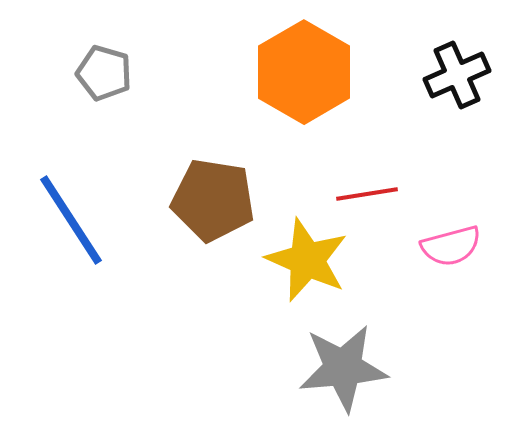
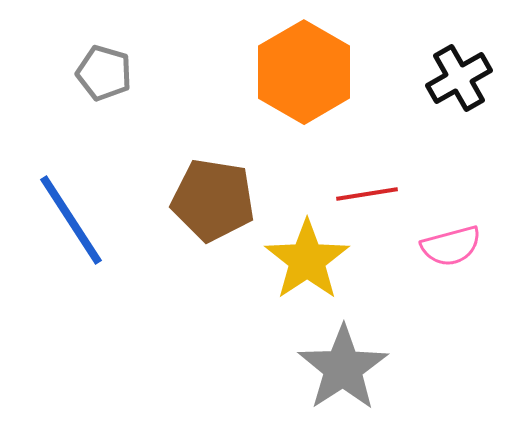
black cross: moved 2 px right, 3 px down; rotated 6 degrees counterclockwise
yellow star: rotated 14 degrees clockwise
gray star: rotated 28 degrees counterclockwise
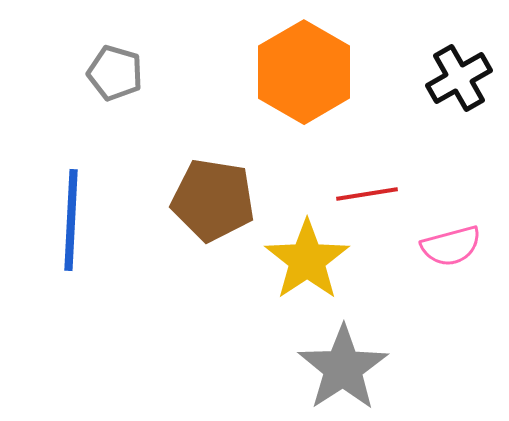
gray pentagon: moved 11 px right
blue line: rotated 36 degrees clockwise
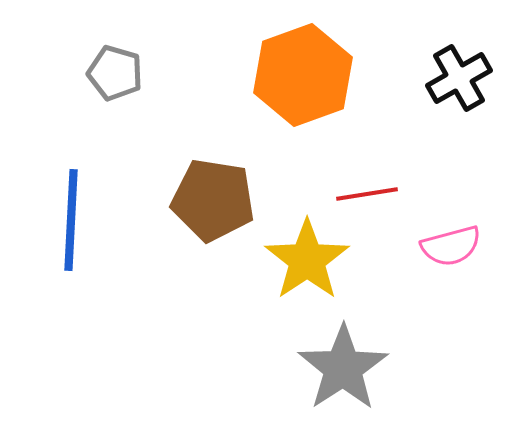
orange hexagon: moved 1 px left, 3 px down; rotated 10 degrees clockwise
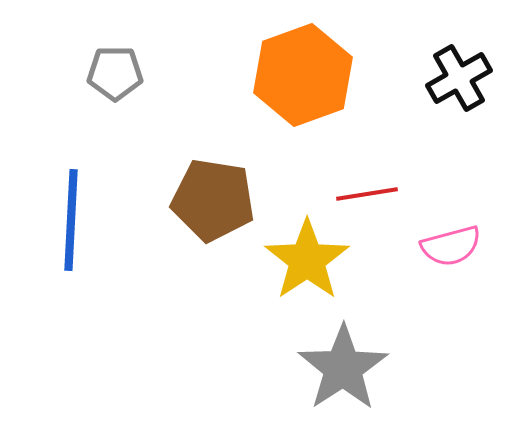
gray pentagon: rotated 16 degrees counterclockwise
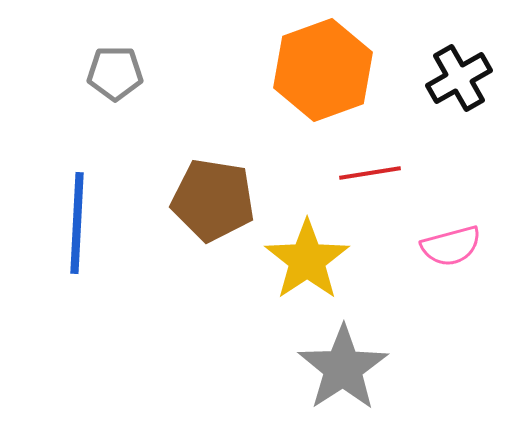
orange hexagon: moved 20 px right, 5 px up
red line: moved 3 px right, 21 px up
blue line: moved 6 px right, 3 px down
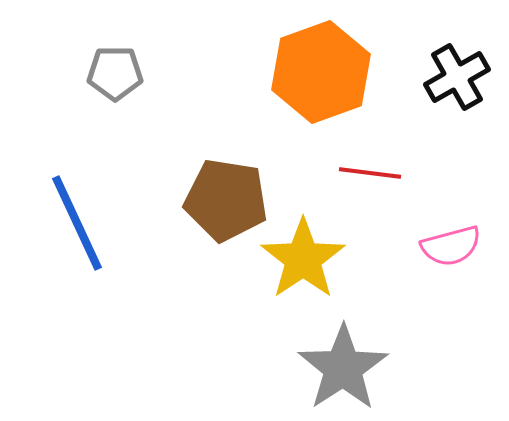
orange hexagon: moved 2 px left, 2 px down
black cross: moved 2 px left, 1 px up
red line: rotated 16 degrees clockwise
brown pentagon: moved 13 px right
blue line: rotated 28 degrees counterclockwise
yellow star: moved 4 px left, 1 px up
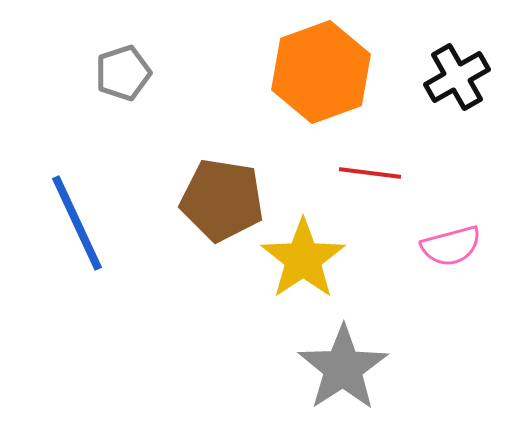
gray pentagon: moved 8 px right; rotated 18 degrees counterclockwise
brown pentagon: moved 4 px left
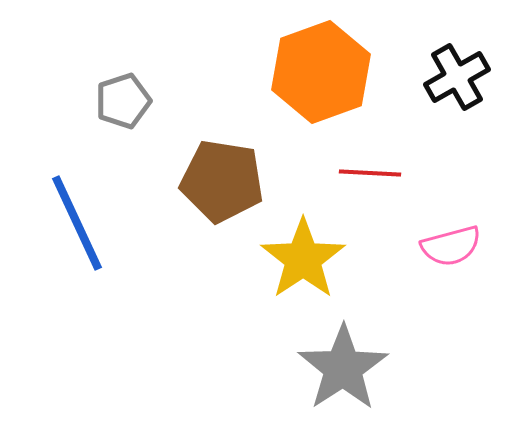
gray pentagon: moved 28 px down
red line: rotated 4 degrees counterclockwise
brown pentagon: moved 19 px up
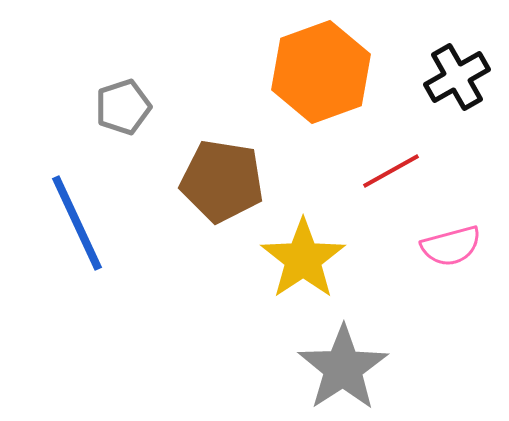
gray pentagon: moved 6 px down
red line: moved 21 px right, 2 px up; rotated 32 degrees counterclockwise
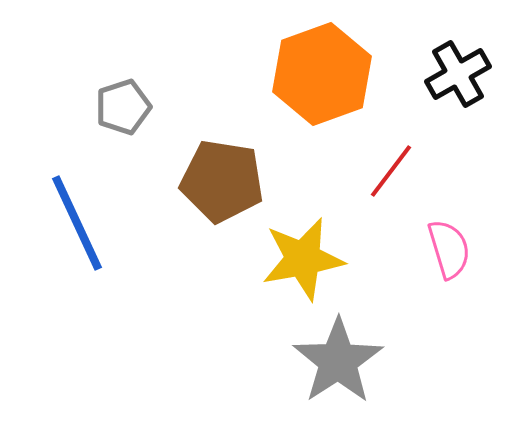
orange hexagon: moved 1 px right, 2 px down
black cross: moved 1 px right, 3 px up
red line: rotated 24 degrees counterclockwise
pink semicircle: moved 2 px left, 3 px down; rotated 92 degrees counterclockwise
yellow star: rotated 24 degrees clockwise
gray star: moved 5 px left, 7 px up
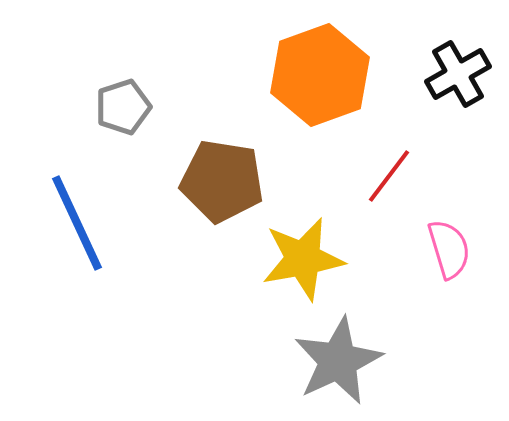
orange hexagon: moved 2 px left, 1 px down
red line: moved 2 px left, 5 px down
gray star: rotated 8 degrees clockwise
